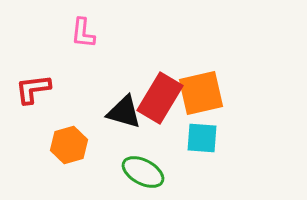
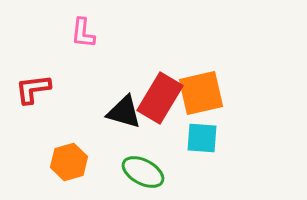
orange hexagon: moved 17 px down
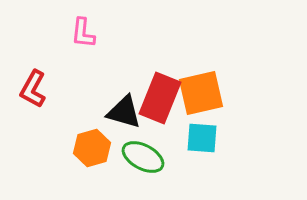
red L-shape: rotated 54 degrees counterclockwise
red rectangle: rotated 9 degrees counterclockwise
orange hexagon: moved 23 px right, 14 px up
green ellipse: moved 15 px up
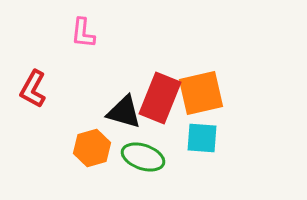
green ellipse: rotated 9 degrees counterclockwise
